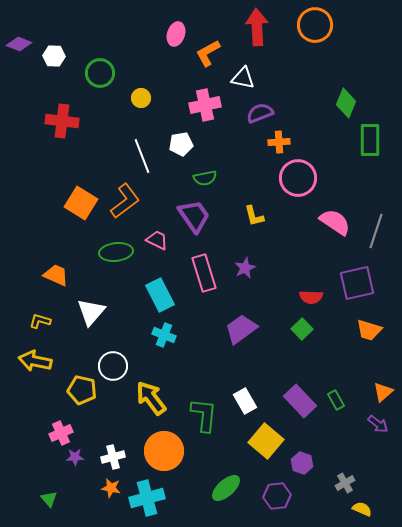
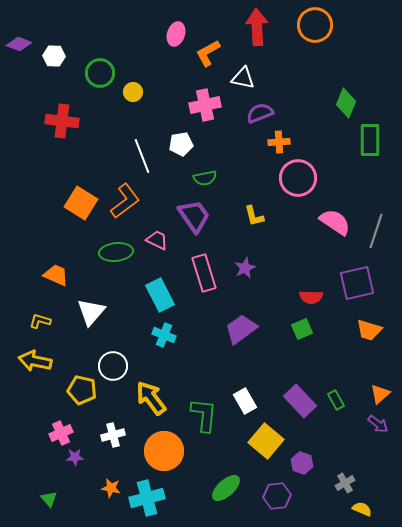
yellow circle at (141, 98): moved 8 px left, 6 px up
green square at (302, 329): rotated 20 degrees clockwise
orange triangle at (383, 392): moved 3 px left, 2 px down
white cross at (113, 457): moved 22 px up
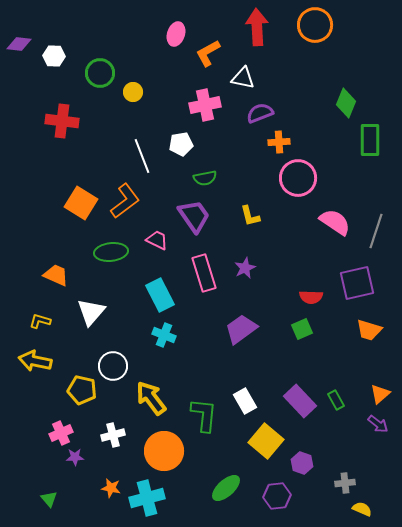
purple diamond at (19, 44): rotated 15 degrees counterclockwise
yellow L-shape at (254, 216): moved 4 px left
green ellipse at (116, 252): moved 5 px left
gray cross at (345, 483): rotated 24 degrees clockwise
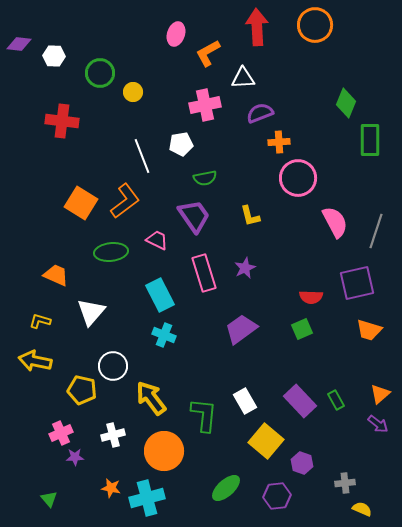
white triangle at (243, 78): rotated 15 degrees counterclockwise
pink semicircle at (335, 222): rotated 28 degrees clockwise
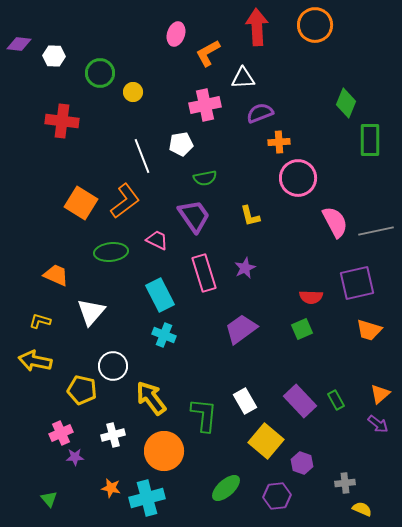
gray line at (376, 231): rotated 60 degrees clockwise
